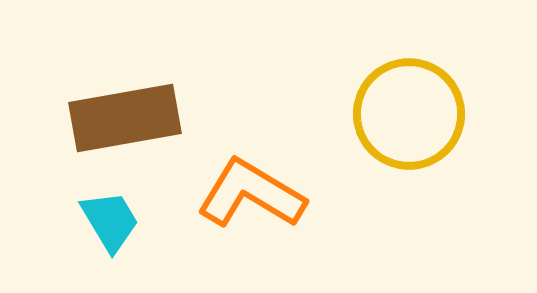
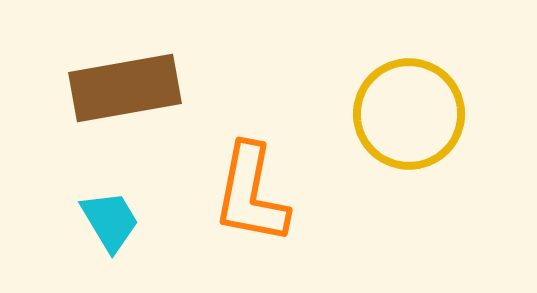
brown rectangle: moved 30 px up
orange L-shape: rotated 110 degrees counterclockwise
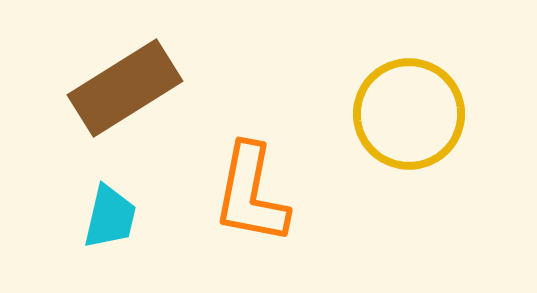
brown rectangle: rotated 22 degrees counterclockwise
cyan trapezoid: moved 4 px up; rotated 44 degrees clockwise
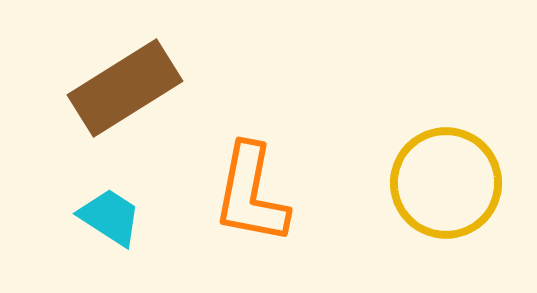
yellow circle: moved 37 px right, 69 px down
cyan trapezoid: rotated 70 degrees counterclockwise
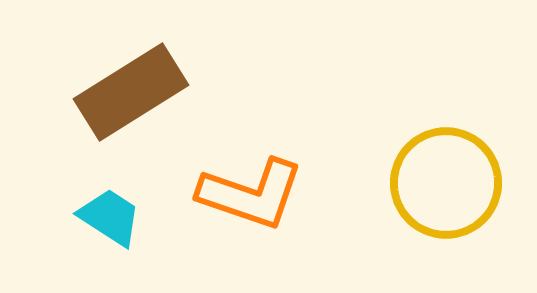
brown rectangle: moved 6 px right, 4 px down
orange L-shape: rotated 82 degrees counterclockwise
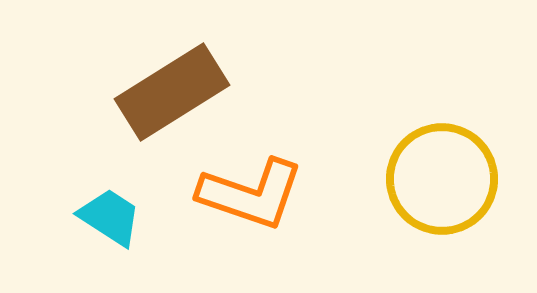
brown rectangle: moved 41 px right
yellow circle: moved 4 px left, 4 px up
